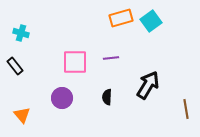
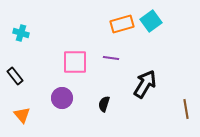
orange rectangle: moved 1 px right, 6 px down
purple line: rotated 14 degrees clockwise
black rectangle: moved 10 px down
black arrow: moved 3 px left, 1 px up
black semicircle: moved 3 px left, 7 px down; rotated 14 degrees clockwise
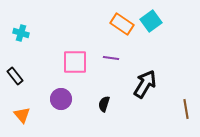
orange rectangle: rotated 50 degrees clockwise
purple circle: moved 1 px left, 1 px down
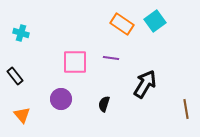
cyan square: moved 4 px right
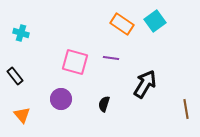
pink square: rotated 16 degrees clockwise
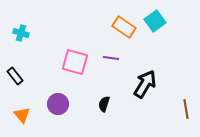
orange rectangle: moved 2 px right, 3 px down
purple circle: moved 3 px left, 5 px down
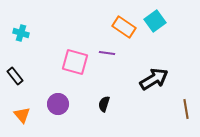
purple line: moved 4 px left, 5 px up
black arrow: moved 9 px right, 5 px up; rotated 28 degrees clockwise
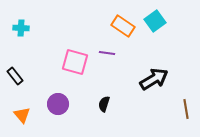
orange rectangle: moved 1 px left, 1 px up
cyan cross: moved 5 px up; rotated 14 degrees counterclockwise
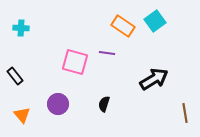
brown line: moved 1 px left, 4 px down
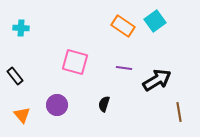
purple line: moved 17 px right, 15 px down
black arrow: moved 3 px right, 1 px down
purple circle: moved 1 px left, 1 px down
brown line: moved 6 px left, 1 px up
